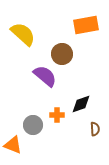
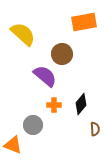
orange rectangle: moved 2 px left, 3 px up
black diamond: rotated 30 degrees counterclockwise
orange cross: moved 3 px left, 10 px up
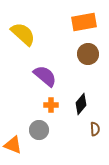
brown circle: moved 26 px right
orange cross: moved 3 px left
gray circle: moved 6 px right, 5 px down
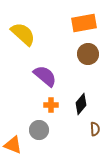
orange rectangle: moved 1 px down
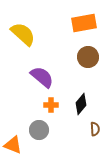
brown circle: moved 3 px down
purple semicircle: moved 3 px left, 1 px down
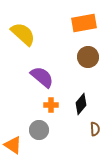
orange triangle: rotated 12 degrees clockwise
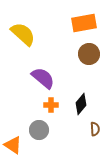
brown circle: moved 1 px right, 3 px up
purple semicircle: moved 1 px right, 1 px down
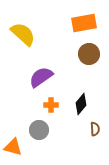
purple semicircle: moved 2 px left, 1 px up; rotated 75 degrees counterclockwise
orange triangle: moved 2 px down; rotated 18 degrees counterclockwise
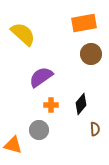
brown circle: moved 2 px right
orange triangle: moved 2 px up
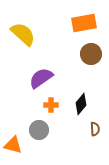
purple semicircle: moved 1 px down
